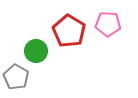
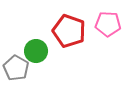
red pentagon: rotated 12 degrees counterclockwise
gray pentagon: moved 9 px up
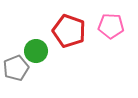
pink pentagon: moved 3 px right, 2 px down
gray pentagon: rotated 20 degrees clockwise
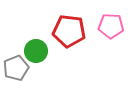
red pentagon: rotated 12 degrees counterclockwise
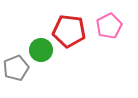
pink pentagon: moved 2 px left; rotated 30 degrees counterclockwise
green circle: moved 5 px right, 1 px up
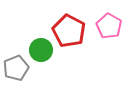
pink pentagon: rotated 15 degrees counterclockwise
red pentagon: rotated 20 degrees clockwise
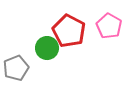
green circle: moved 6 px right, 2 px up
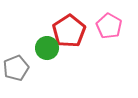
red pentagon: rotated 12 degrees clockwise
